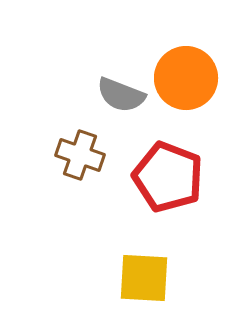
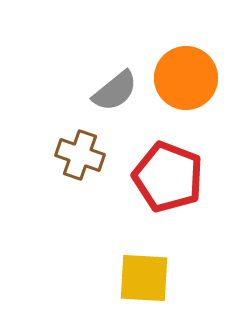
gray semicircle: moved 6 px left, 4 px up; rotated 60 degrees counterclockwise
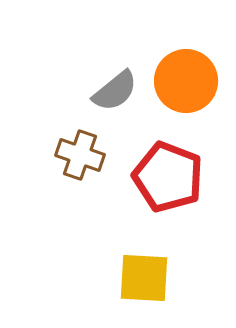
orange circle: moved 3 px down
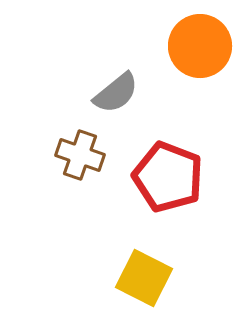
orange circle: moved 14 px right, 35 px up
gray semicircle: moved 1 px right, 2 px down
yellow square: rotated 24 degrees clockwise
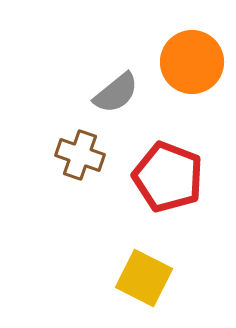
orange circle: moved 8 px left, 16 px down
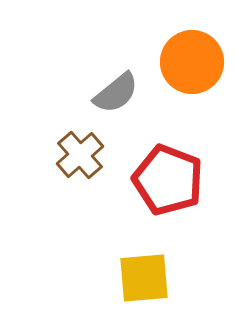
brown cross: rotated 30 degrees clockwise
red pentagon: moved 3 px down
yellow square: rotated 32 degrees counterclockwise
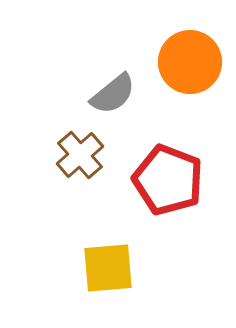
orange circle: moved 2 px left
gray semicircle: moved 3 px left, 1 px down
yellow square: moved 36 px left, 10 px up
